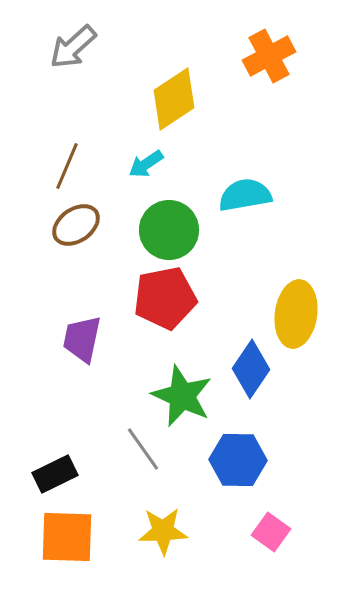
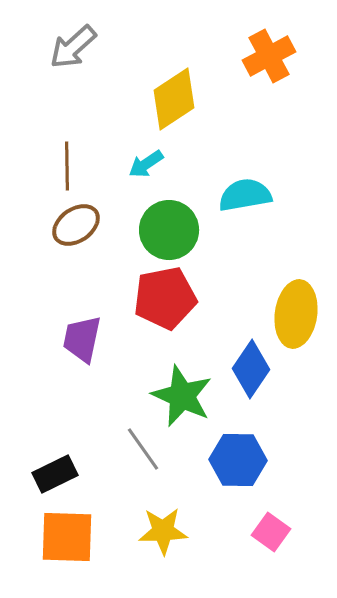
brown line: rotated 24 degrees counterclockwise
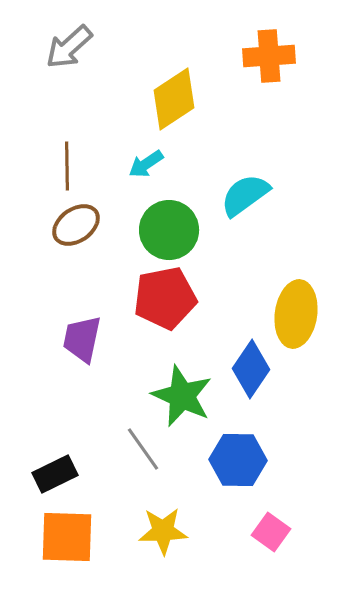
gray arrow: moved 4 px left
orange cross: rotated 24 degrees clockwise
cyan semicircle: rotated 26 degrees counterclockwise
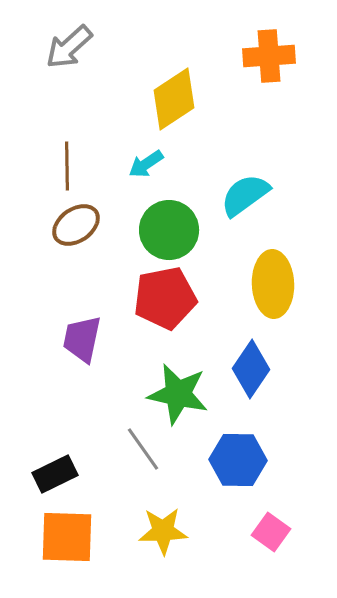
yellow ellipse: moved 23 px left, 30 px up; rotated 10 degrees counterclockwise
green star: moved 4 px left, 2 px up; rotated 12 degrees counterclockwise
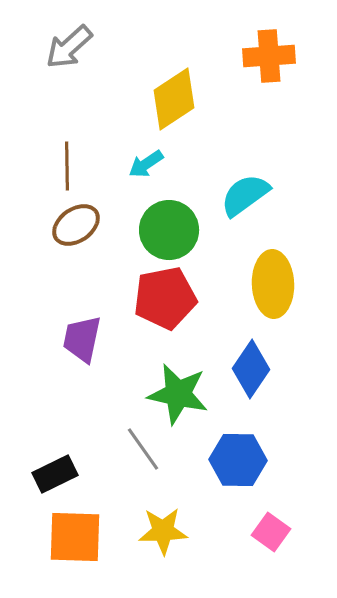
orange square: moved 8 px right
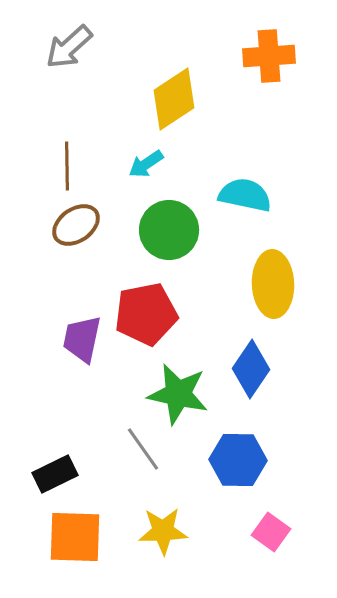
cyan semicircle: rotated 48 degrees clockwise
red pentagon: moved 19 px left, 16 px down
